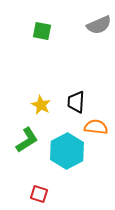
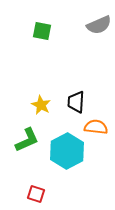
green L-shape: rotated 8 degrees clockwise
red square: moved 3 px left
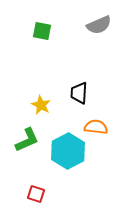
black trapezoid: moved 3 px right, 9 px up
cyan hexagon: moved 1 px right
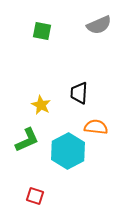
red square: moved 1 px left, 2 px down
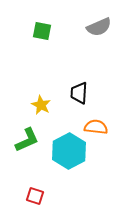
gray semicircle: moved 2 px down
cyan hexagon: moved 1 px right
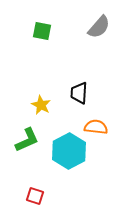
gray semicircle: rotated 25 degrees counterclockwise
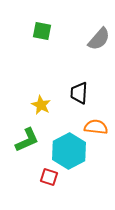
gray semicircle: moved 12 px down
red square: moved 14 px right, 19 px up
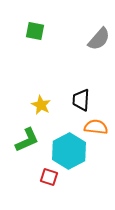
green square: moved 7 px left
black trapezoid: moved 2 px right, 7 px down
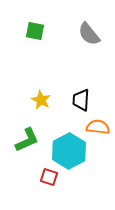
gray semicircle: moved 10 px left, 5 px up; rotated 100 degrees clockwise
yellow star: moved 5 px up
orange semicircle: moved 2 px right
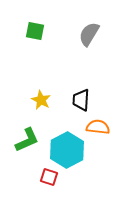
gray semicircle: rotated 70 degrees clockwise
cyan hexagon: moved 2 px left, 1 px up
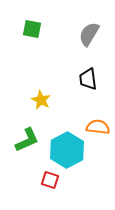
green square: moved 3 px left, 2 px up
black trapezoid: moved 7 px right, 21 px up; rotated 10 degrees counterclockwise
red square: moved 1 px right, 3 px down
